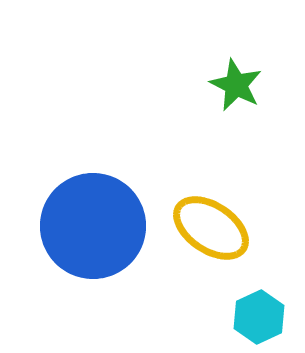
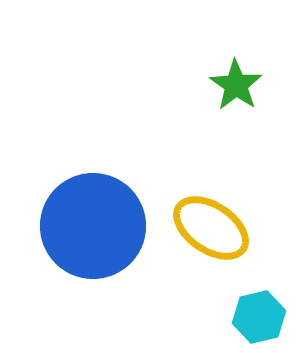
green star: rotated 8 degrees clockwise
cyan hexagon: rotated 12 degrees clockwise
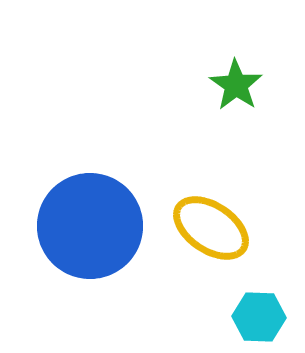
blue circle: moved 3 px left
cyan hexagon: rotated 15 degrees clockwise
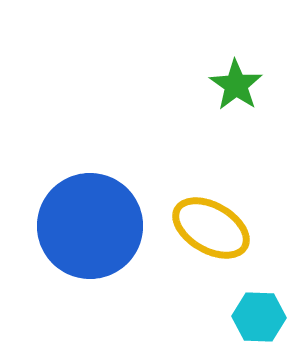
yellow ellipse: rotated 4 degrees counterclockwise
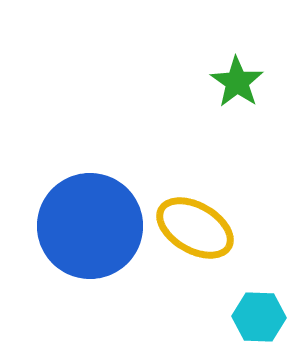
green star: moved 1 px right, 3 px up
yellow ellipse: moved 16 px left
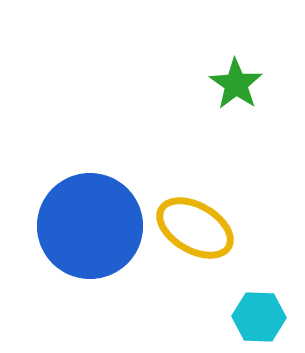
green star: moved 1 px left, 2 px down
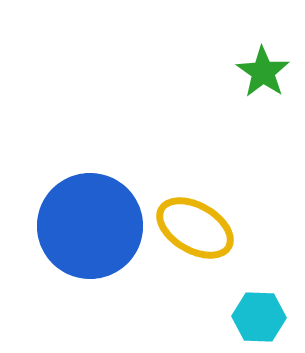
green star: moved 27 px right, 12 px up
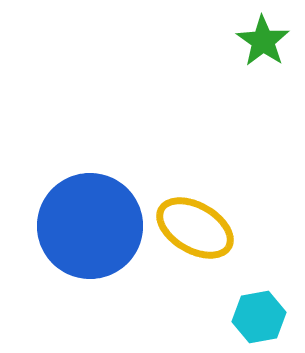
green star: moved 31 px up
cyan hexagon: rotated 12 degrees counterclockwise
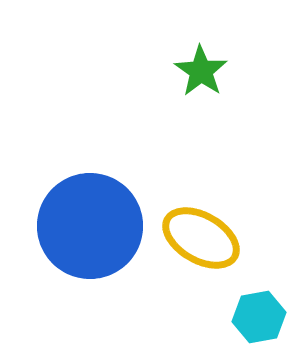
green star: moved 62 px left, 30 px down
yellow ellipse: moved 6 px right, 10 px down
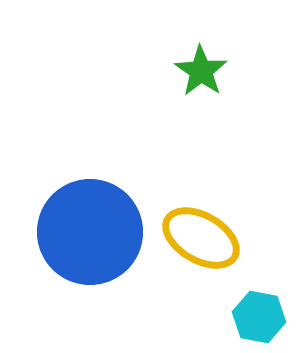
blue circle: moved 6 px down
cyan hexagon: rotated 21 degrees clockwise
